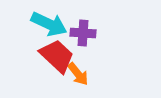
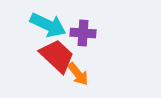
cyan arrow: moved 1 px left, 1 px down
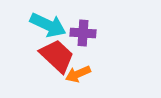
orange arrow: rotated 105 degrees clockwise
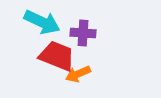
cyan arrow: moved 6 px left, 3 px up
red trapezoid: rotated 21 degrees counterclockwise
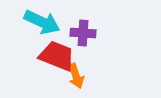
orange arrow: moved 2 px left, 2 px down; rotated 85 degrees counterclockwise
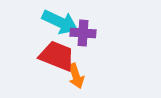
cyan arrow: moved 18 px right
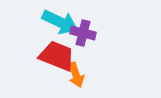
purple cross: rotated 10 degrees clockwise
orange arrow: moved 1 px up
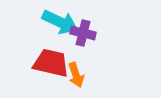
red trapezoid: moved 6 px left, 7 px down; rotated 9 degrees counterclockwise
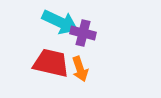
orange arrow: moved 4 px right, 6 px up
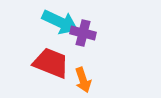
red trapezoid: rotated 9 degrees clockwise
orange arrow: moved 3 px right, 11 px down
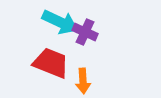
purple cross: moved 2 px right, 1 px up; rotated 10 degrees clockwise
orange arrow: moved 1 px down; rotated 15 degrees clockwise
